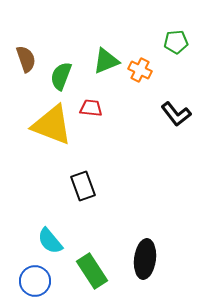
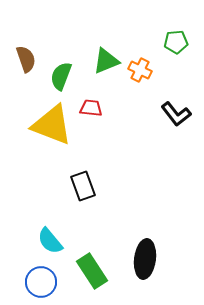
blue circle: moved 6 px right, 1 px down
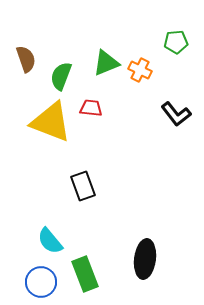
green triangle: moved 2 px down
yellow triangle: moved 1 px left, 3 px up
green rectangle: moved 7 px left, 3 px down; rotated 12 degrees clockwise
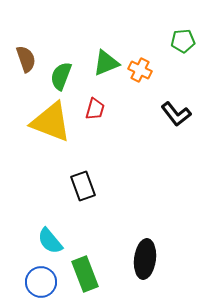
green pentagon: moved 7 px right, 1 px up
red trapezoid: moved 4 px right, 1 px down; rotated 100 degrees clockwise
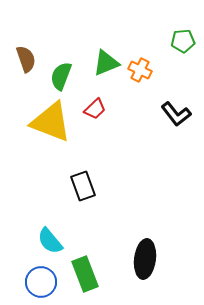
red trapezoid: rotated 30 degrees clockwise
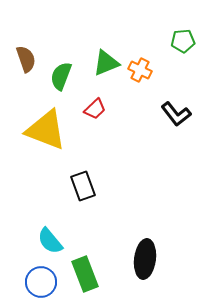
yellow triangle: moved 5 px left, 8 px down
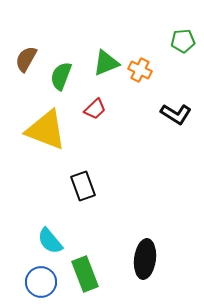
brown semicircle: rotated 132 degrees counterclockwise
black L-shape: rotated 20 degrees counterclockwise
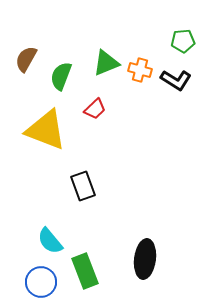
orange cross: rotated 10 degrees counterclockwise
black L-shape: moved 34 px up
green rectangle: moved 3 px up
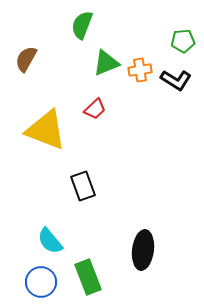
orange cross: rotated 25 degrees counterclockwise
green semicircle: moved 21 px right, 51 px up
black ellipse: moved 2 px left, 9 px up
green rectangle: moved 3 px right, 6 px down
